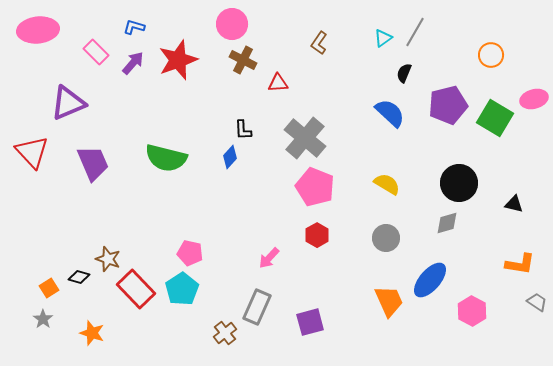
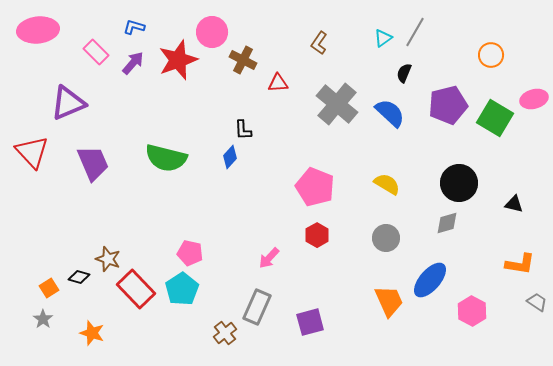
pink circle at (232, 24): moved 20 px left, 8 px down
gray cross at (305, 138): moved 32 px right, 34 px up
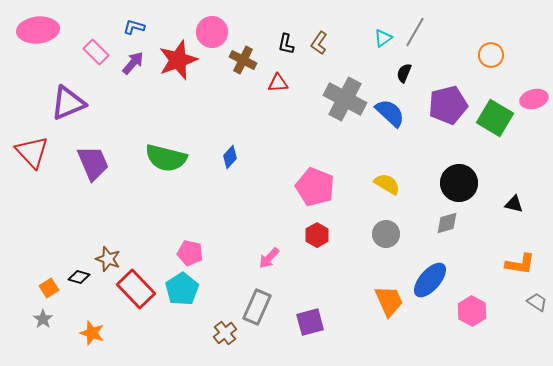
gray cross at (337, 104): moved 8 px right, 5 px up; rotated 12 degrees counterclockwise
black L-shape at (243, 130): moved 43 px right, 86 px up; rotated 15 degrees clockwise
gray circle at (386, 238): moved 4 px up
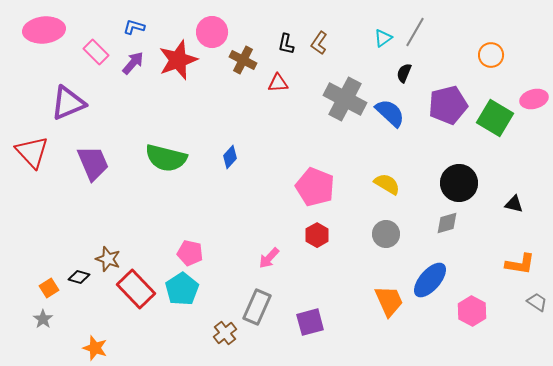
pink ellipse at (38, 30): moved 6 px right
orange star at (92, 333): moved 3 px right, 15 px down
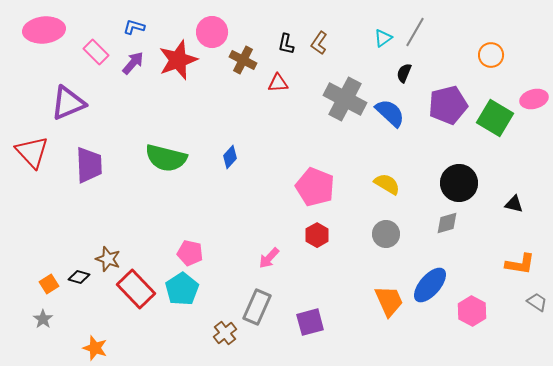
purple trapezoid at (93, 163): moved 4 px left, 2 px down; rotated 21 degrees clockwise
blue ellipse at (430, 280): moved 5 px down
orange square at (49, 288): moved 4 px up
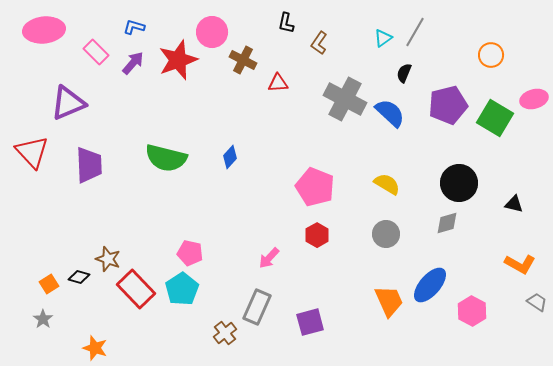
black L-shape at (286, 44): moved 21 px up
orange L-shape at (520, 264): rotated 20 degrees clockwise
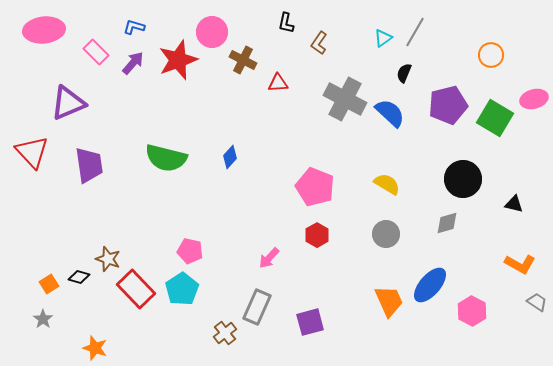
purple trapezoid at (89, 165): rotated 6 degrees counterclockwise
black circle at (459, 183): moved 4 px right, 4 px up
pink pentagon at (190, 253): moved 2 px up
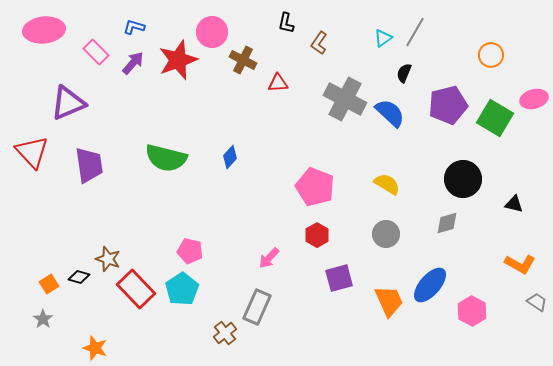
purple square at (310, 322): moved 29 px right, 44 px up
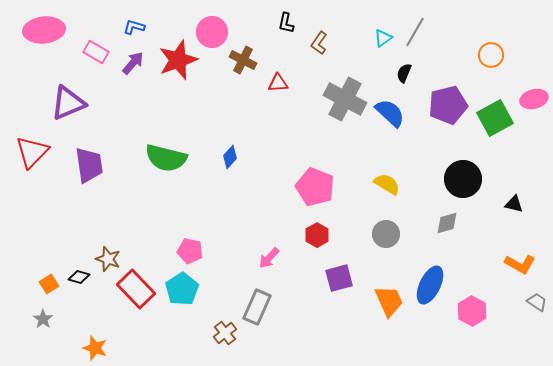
pink rectangle at (96, 52): rotated 15 degrees counterclockwise
green square at (495, 118): rotated 30 degrees clockwise
red triangle at (32, 152): rotated 27 degrees clockwise
blue ellipse at (430, 285): rotated 15 degrees counterclockwise
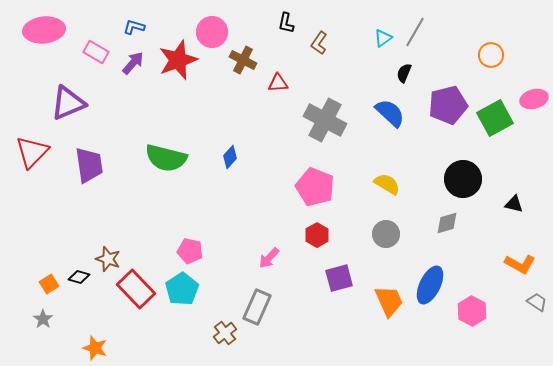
gray cross at (345, 99): moved 20 px left, 21 px down
